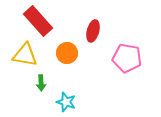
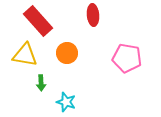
red ellipse: moved 16 px up; rotated 20 degrees counterclockwise
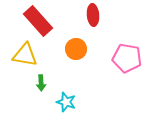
orange circle: moved 9 px right, 4 px up
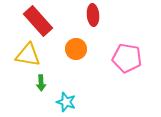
yellow triangle: moved 3 px right
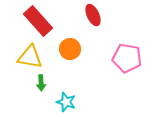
red ellipse: rotated 20 degrees counterclockwise
orange circle: moved 6 px left
yellow triangle: moved 2 px right, 2 px down
